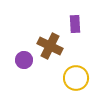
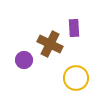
purple rectangle: moved 1 px left, 4 px down
brown cross: moved 2 px up
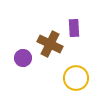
purple circle: moved 1 px left, 2 px up
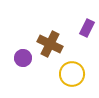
purple rectangle: moved 13 px right; rotated 30 degrees clockwise
yellow circle: moved 4 px left, 4 px up
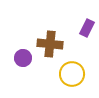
brown cross: rotated 20 degrees counterclockwise
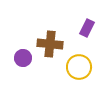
yellow circle: moved 7 px right, 7 px up
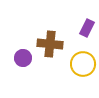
yellow circle: moved 4 px right, 3 px up
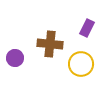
purple circle: moved 8 px left
yellow circle: moved 2 px left
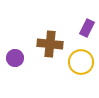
yellow circle: moved 2 px up
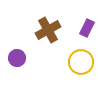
brown cross: moved 2 px left, 14 px up; rotated 35 degrees counterclockwise
purple circle: moved 2 px right
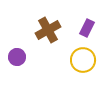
purple circle: moved 1 px up
yellow circle: moved 2 px right, 2 px up
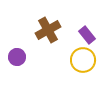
purple rectangle: moved 7 px down; rotated 66 degrees counterclockwise
